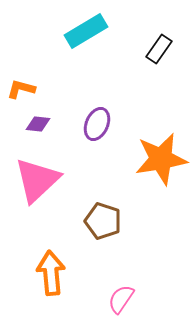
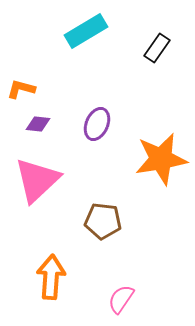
black rectangle: moved 2 px left, 1 px up
brown pentagon: rotated 12 degrees counterclockwise
orange arrow: moved 4 px down; rotated 9 degrees clockwise
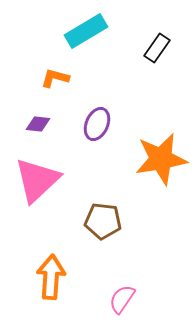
orange L-shape: moved 34 px right, 11 px up
pink semicircle: moved 1 px right
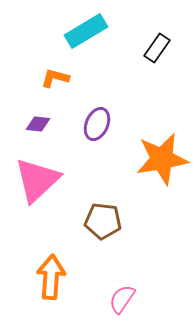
orange star: moved 1 px right
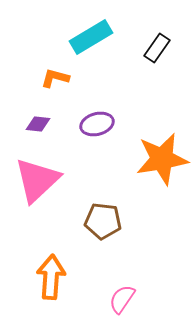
cyan rectangle: moved 5 px right, 6 px down
purple ellipse: rotated 52 degrees clockwise
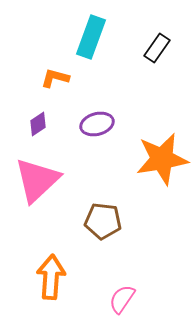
cyan rectangle: rotated 39 degrees counterclockwise
purple diamond: rotated 40 degrees counterclockwise
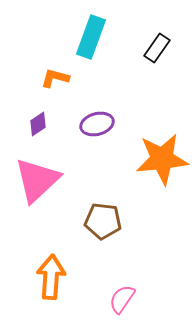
orange star: rotated 4 degrees clockwise
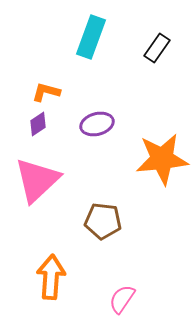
orange L-shape: moved 9 px left, 14 px down
